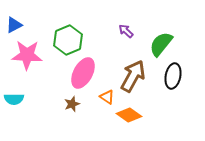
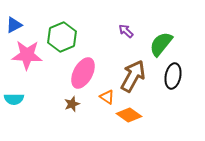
green hexagon: moved 6 px left, 3 px up
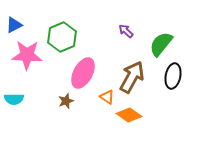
brown arrow: moved 1 px left, 1 px down
brown star: moved 6 px left, 3 px up
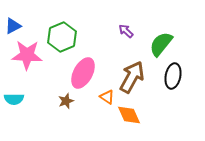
blue triangle: moved 1 px left, 1 px down
orange diamond: rotated 30 degrees clockwise
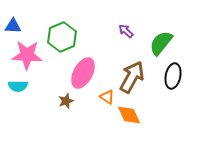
blue triangle: rotated 30 degrees clockwise
green semicircle: moved 1 px up
cyan semicircle: moved 4 px right, 13 px up
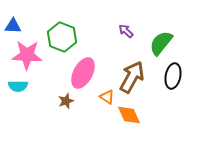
green hexagon: rotated 16 degrees counterclockwise
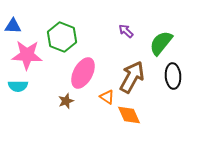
black ellipse: rotated 15 degrees counterclockwise
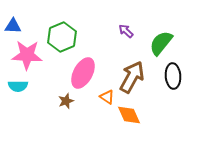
green hexagon: rotated 16 degrees clockwise
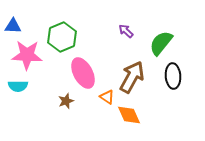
pink ellipse: rotated 56 degrees counterclockwise
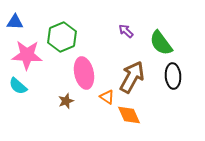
blue triangle: moved 2 px right, 4 px up
green semicircle: rotated 76 degrees counterclockwise
pink ellipse: moved 1 px right; rotated 16 degrees clockwise
cyan semicircle: rotated 42 degrees clockwise
